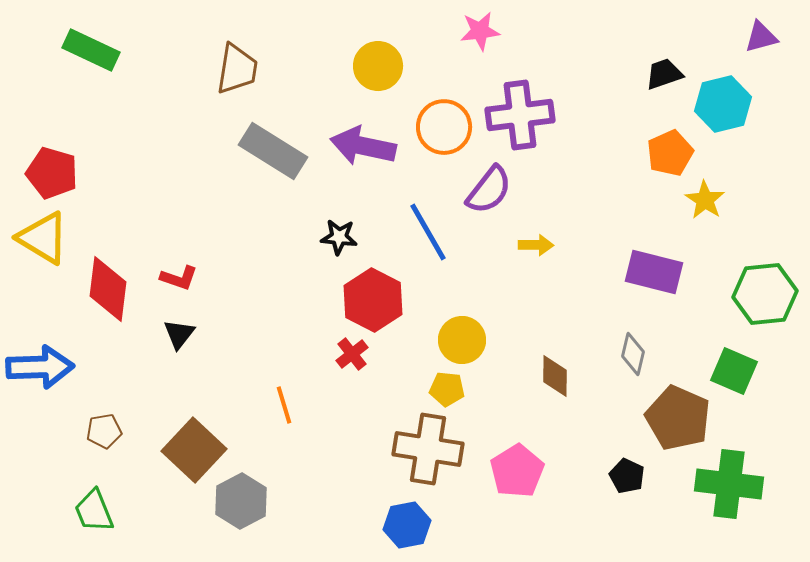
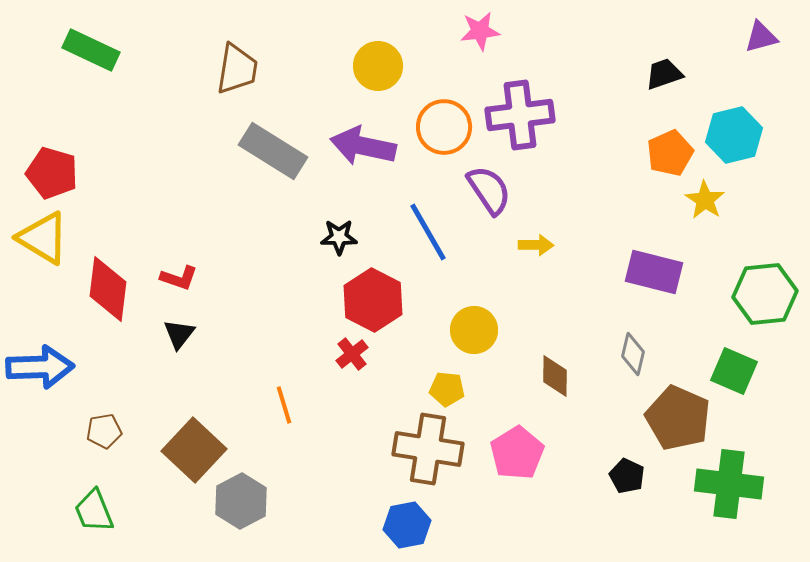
cyan hexagon at (723, 104): moved 11 px right, 31 px down
purple semicircle at (489, 190): rotated 72 degrees counterclockwise
black star at (339, 237): rotated 6 degrees counterclockwise
yellow circle at (462, 340): moved 12 px right, 10 px up
pink pentagon at (517, 471): moved 18 px up
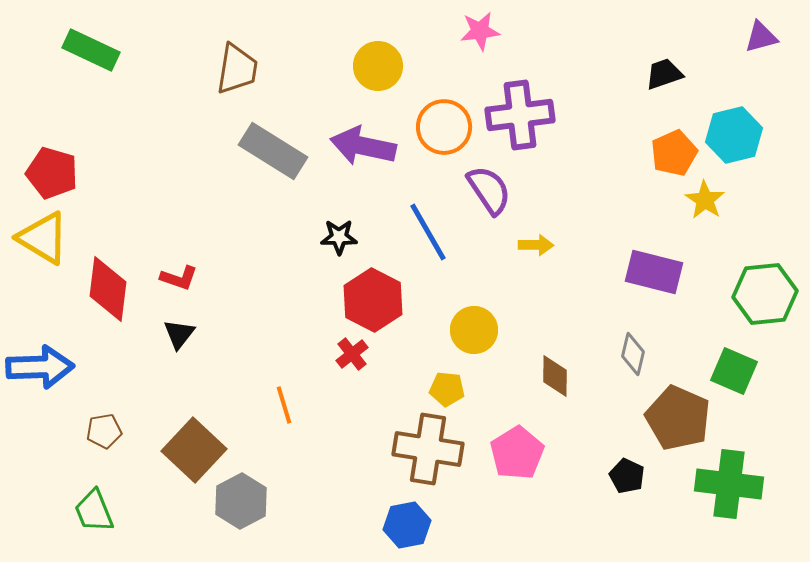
orange pentagon at (670, 153): moved 4 px right
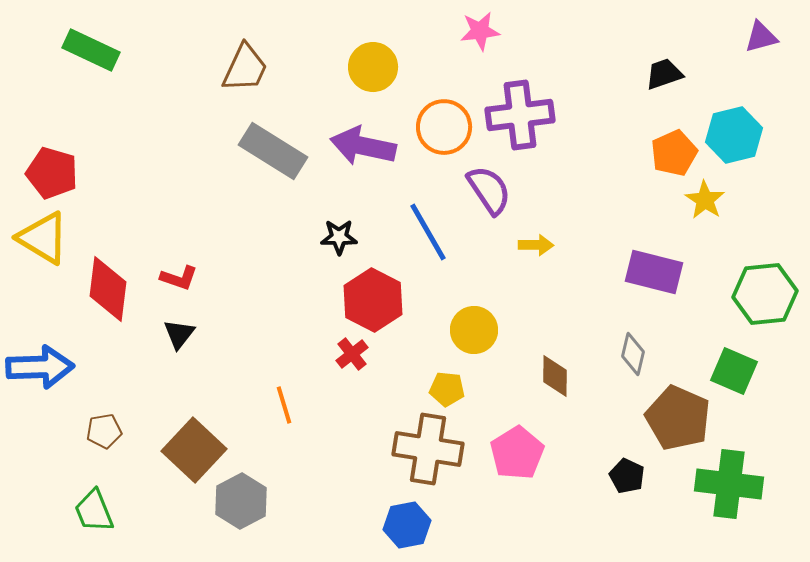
yellow circle at (378, 66): moved 5 px left, 1 px down
brown trapezoid at (237, 69): moved 8 px right, 1 px up; rotated 16 degrees clockwise
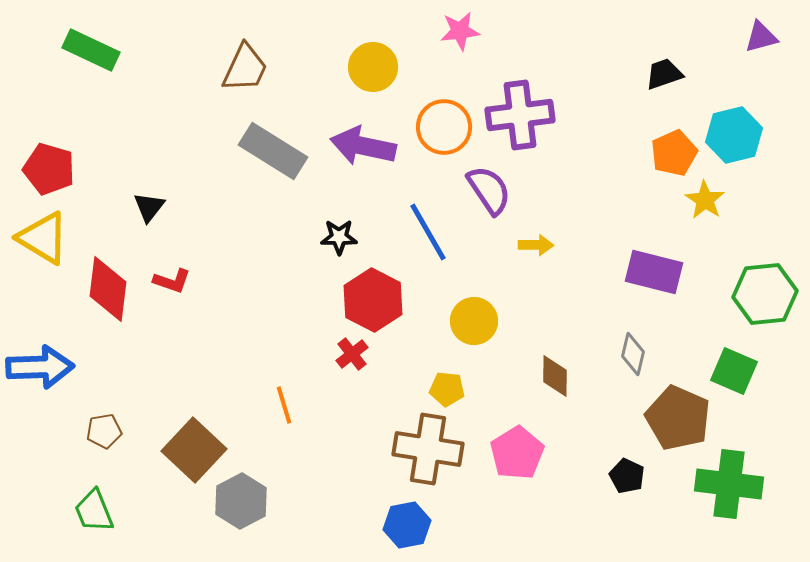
pink star at (480, 31): moved 20 px left
red pentagon at (52, 173): moved 3 px left, 4 px up
red L-shape at (179, 278): moved 7 px left, 3 px down
yellow circle at (474, 330): moved 9 px up
black triangle at (179, 334): moved 30 px left, 127 px up
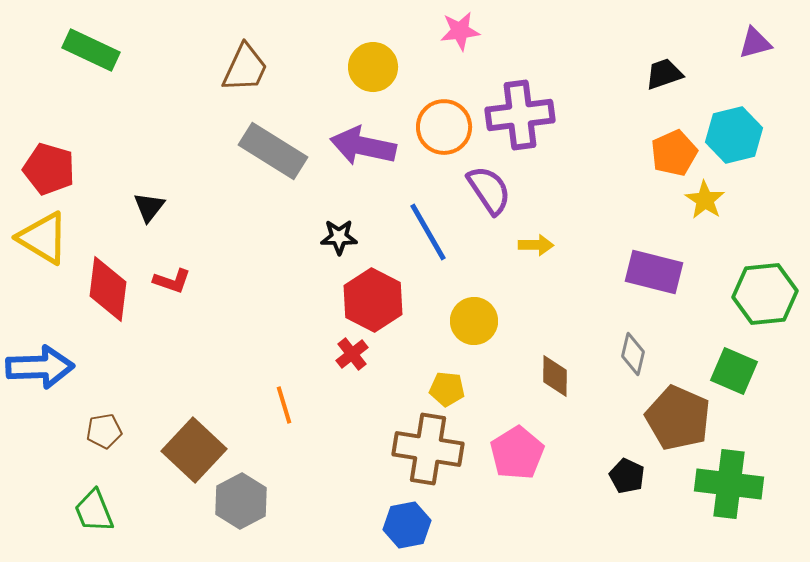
purple triangle at (761, 37): moved 6 px left, 6 px down
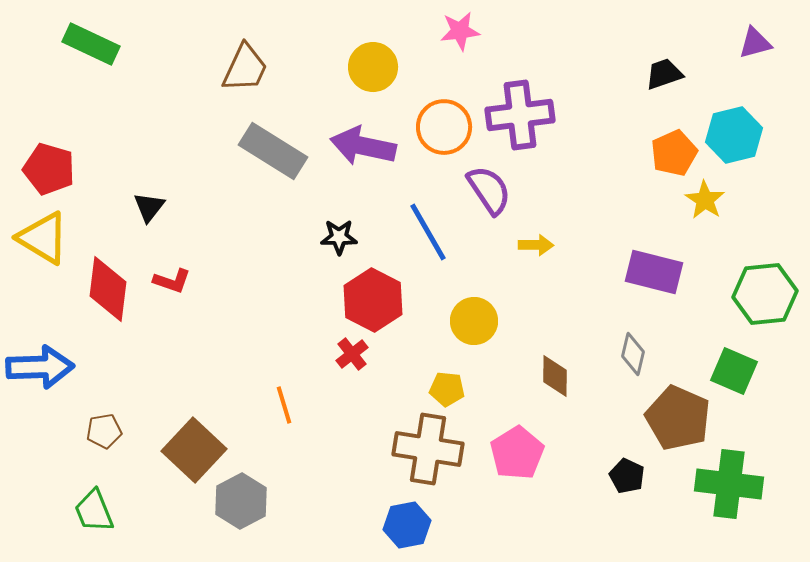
green rectangle at (91, 50): moved 6 px up
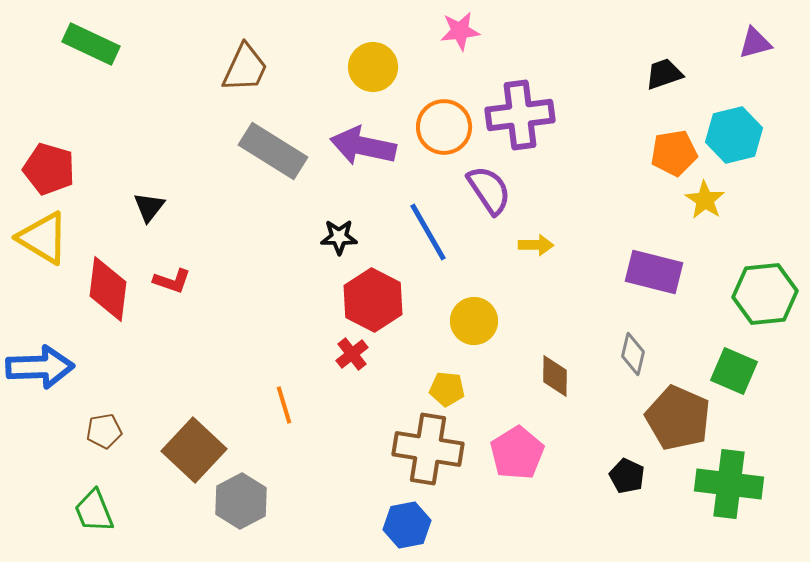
orange pentagon at (674, 153): rotated 15 degrees clockwise
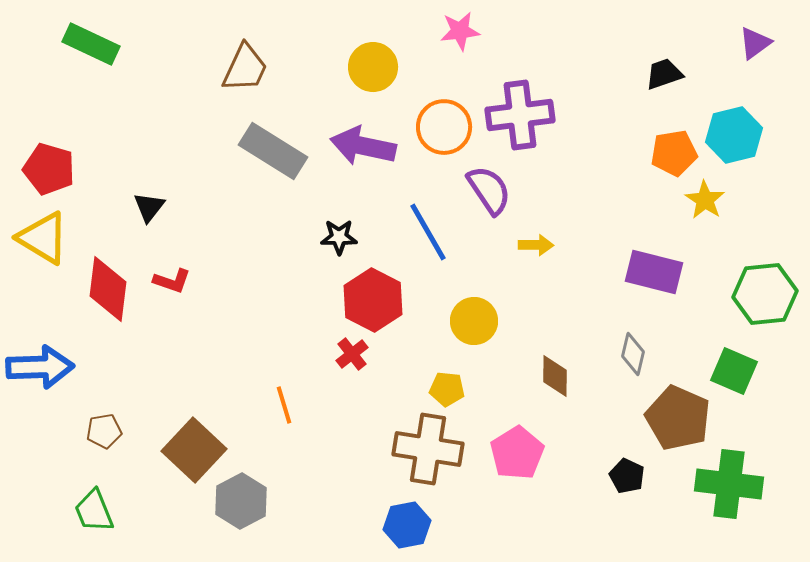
purple triangle at (755, 43): rotated 21 degrees counterclockwise
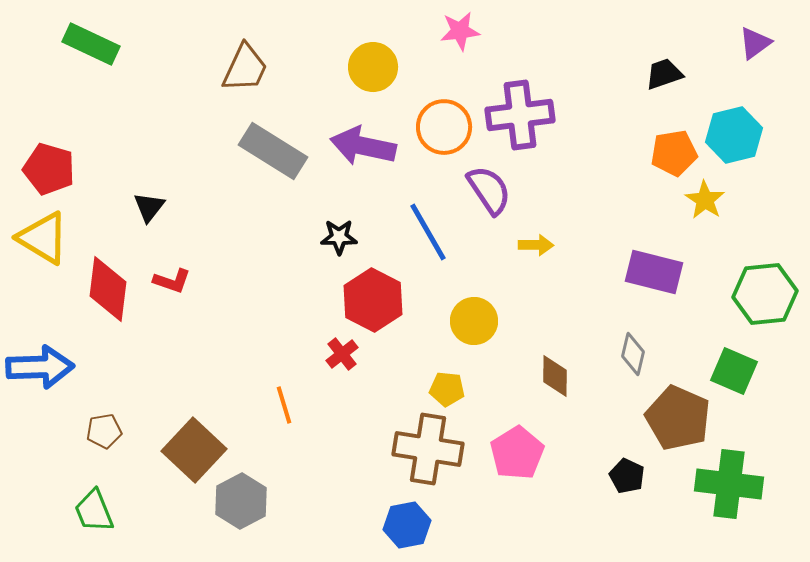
red cross at (352, 354): moved 10 px left
